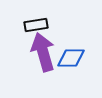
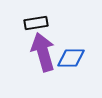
black rectangle: moved 2 px up
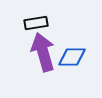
blue diamond: moved 1 px right, 1 px up
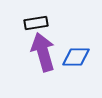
blue diamond: moved 4 px right
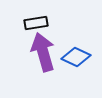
blue diamond: rotated 24 degrees clockwise
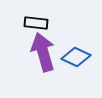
black rectangle: rotated 15 degrees clockwise
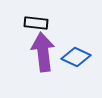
purple arrow: rotated 9 degrees clockwise
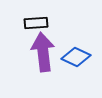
black rectangle: rotated 10 degrees counterclockwise
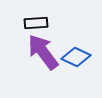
purple arrow: rotated 30 degrees counterclockwise
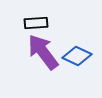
blue diamond: moved 1 px right, 1 px up
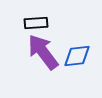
blue diamond: rotated 32 degrees counterclockwise
